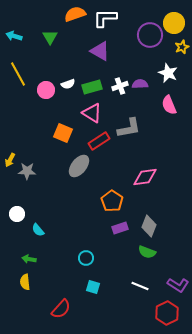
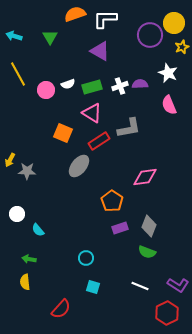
white L-shape: moved 1 px down
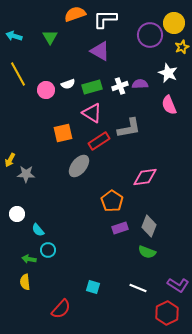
orange square: rotated 36 degrees counterclockwise
gray star: moved 1 px left, 3 px down
cyan circle: moved 38 px left, 8 px up
white line: moved 2 px left, 2 px down
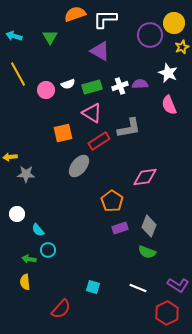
yellow arrow: moved 3 px up; rotated 56 degrees clockwise
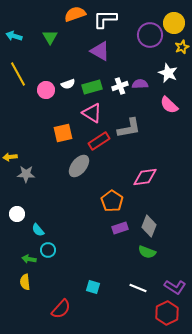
pink semicircle: rotated 24 degrees counterclockwise
purple L-shape: moved 3 px left, 2 px down
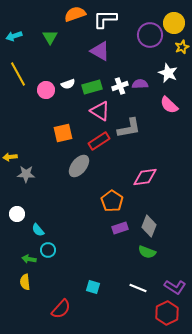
cyan arrow: rotated 35 degrees counterclockwise
pink triangle: moved 8 px right, 2 px up
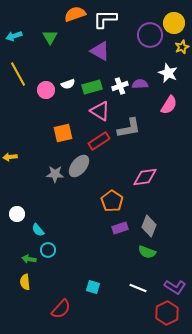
pink semicircle: rotated 102 degrees counterclockwise
gray star: moved 29 px right
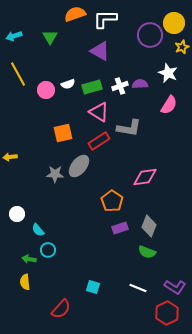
pink triangle: moved 1 px left, 1 px down
gray L-shape: rotated 20 degrees clockwise
